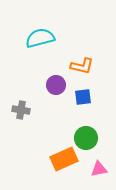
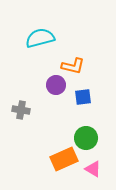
orange L-shape: moved 9 px left
pink triangle: moved 6 px left; rotated 42 degrees clockwise
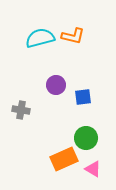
orange L-shape: moved 30 px up
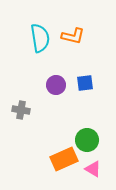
cyan semicircle: rotated 96 degrees clockwise
blue square: moved 2 px right, 14 px up
green circle: moved 1 px right, 2 px down
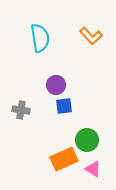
orange L-shape: moved 18 px right; rotated 35 degrees clockwise
blue square: moved 21 px left, 23 px down
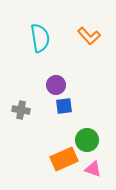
orange L-shape: moved 2 px left
pink triangle: rotated 12 degrees counterclockwise
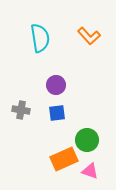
blue square: moved 7 px left, 7 px down
pink triangle: moved 3 px left, 2 px down
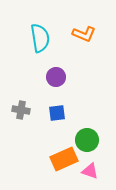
orange L-shape: moved 5 px left, 2 px up; rotated 25 degrees counterclockwise
purple circle: moved 8 px up
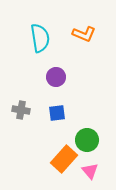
orange rectangle: rotated 24 degrees counterclockwise
pink triangle: rotated 30 degrees clockwise
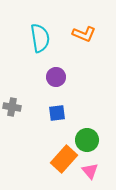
gray cross: moved 9 px left, 3 px up
